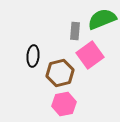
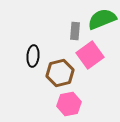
pink hexagon: moved 5 px right
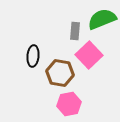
pink square: moved 1 px left; rotated 8 degrees counterclockwise
brown hexagon: rotated 24 degrees clockwise
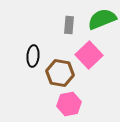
gray rectangle: moved 6 px left, 6 px up
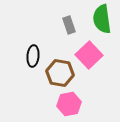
green semicircle: rotated 76 degrees counterclockwise
gray rectangle: rotated 24 degrees counterclockwise
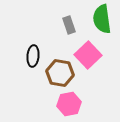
pink square: moved 1 px left
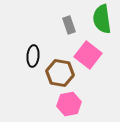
pink square: rotated 8 degrees counterclockwise
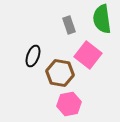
black ellipse: rotated 15 degrees clockwise
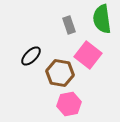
black ellipse: moved 2 px left; rotated 25 degrees clockwise
